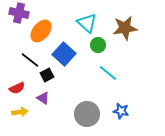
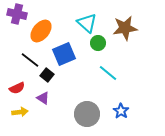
purple cross: moved 2 px left, 1 px down
green circle: moved 2 px up
blue square: rotated 25 degrees clockwise
black square: rotated 24 degrees counterclockwise
blue star: rotated 21 degrees clockwise
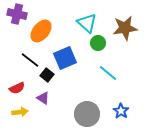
blue square: moved 1 px right, 4 px down
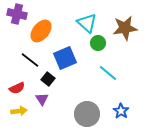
black square: moved 1 px right, 4 px down
purple triangle: moved 1 px left, 1 px down; rotated 24 degrees clockwise
yellow arrow: moved 1 px left, 1 px up
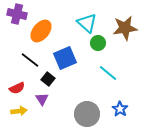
blue star: moved 1 px left, 2 px up
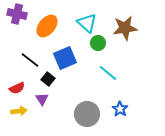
orange ellipse: moved 6 px right, 5 px up
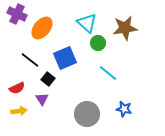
purple cross: rotated 12 degrees clockwise
orange ellipse: moved 5 px left, 2 px down
blue star: moved 4 px right; rotated 21 degrees counterclockwise
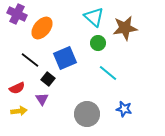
cyan triangle: moved 7 px right, 6 px up
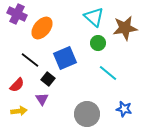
red semicircle: moved 3 px up; rotated 21 degrees counterclockwise
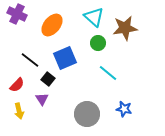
orange ellipse: moved 10 px right, 3 px up
yellow arrow: rotated 84 degrees clockwise
